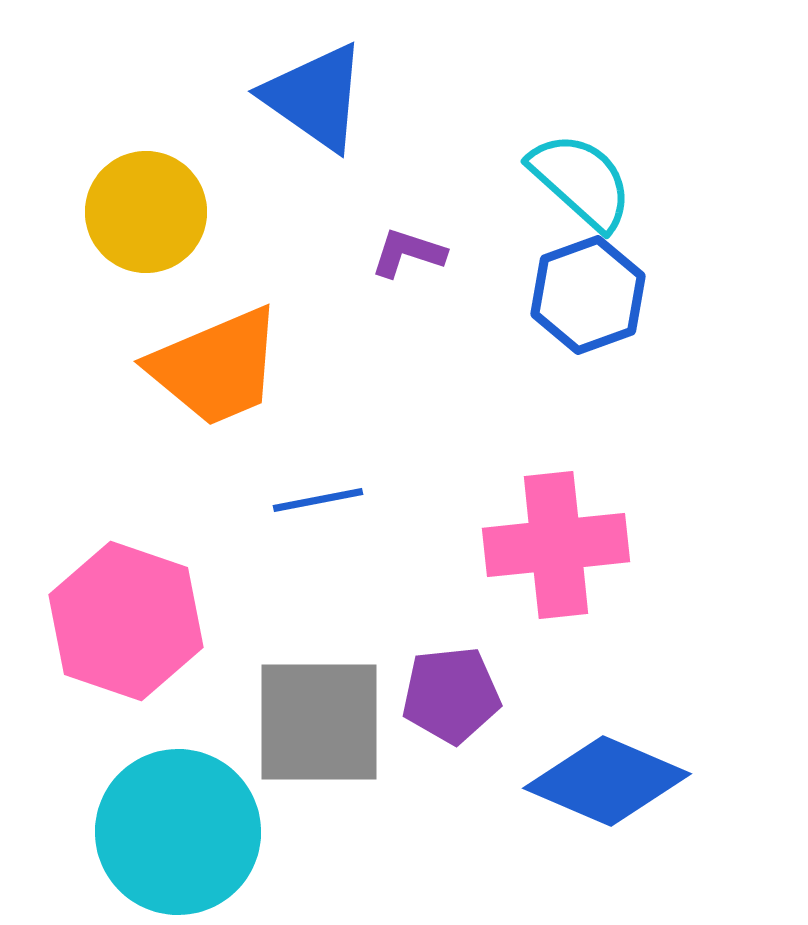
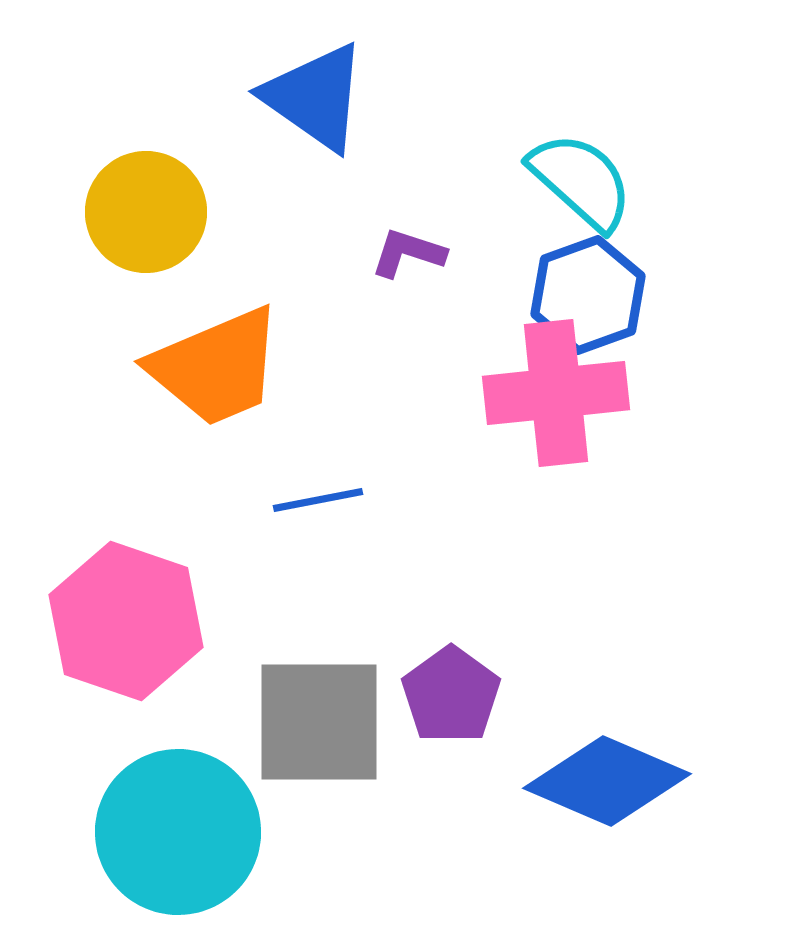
pink cross: moved 152 px up
purple pentagon: rotated 30 degrees counterclockwise
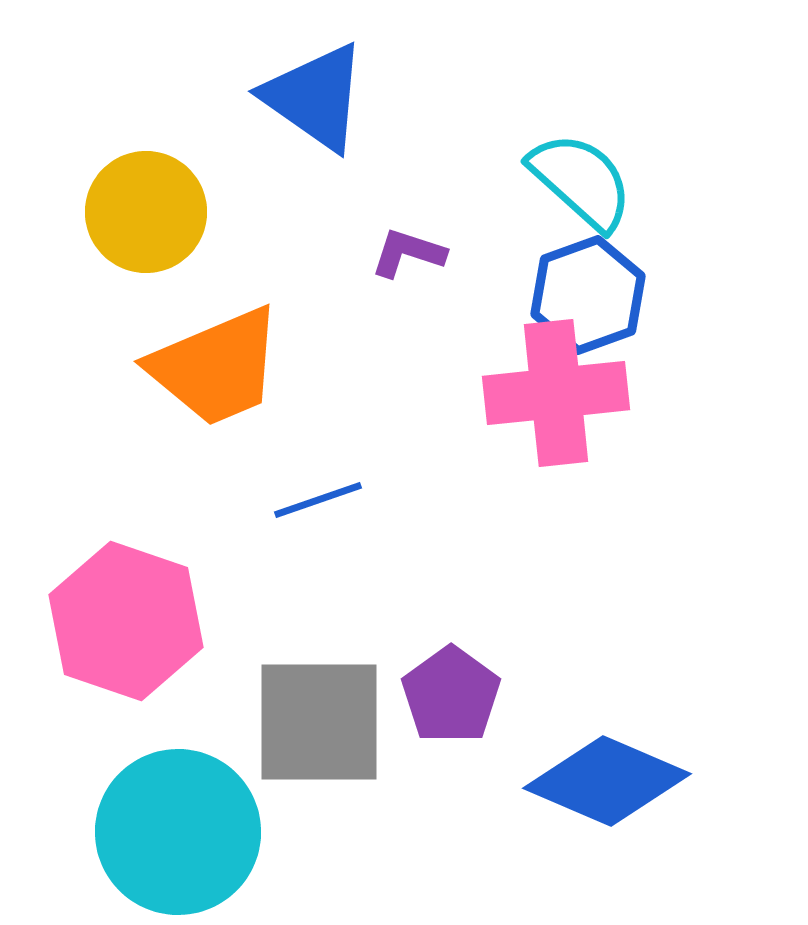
blue line: rotated 8 degrees counterclockwise
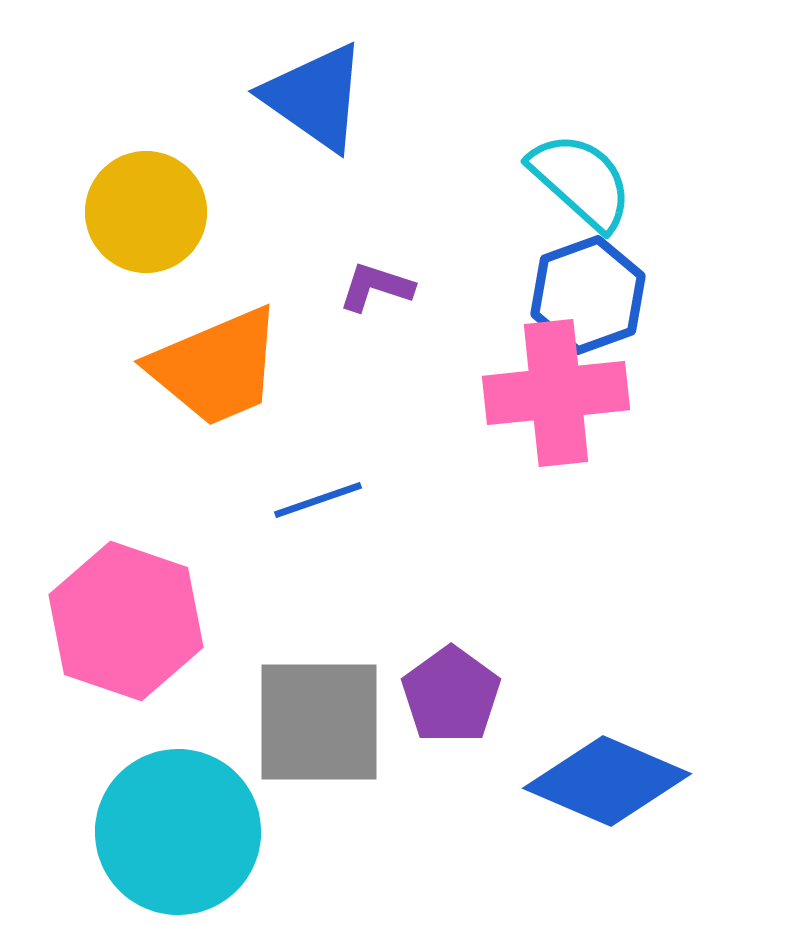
purple L-shape: moved 32 px left, 34 px down
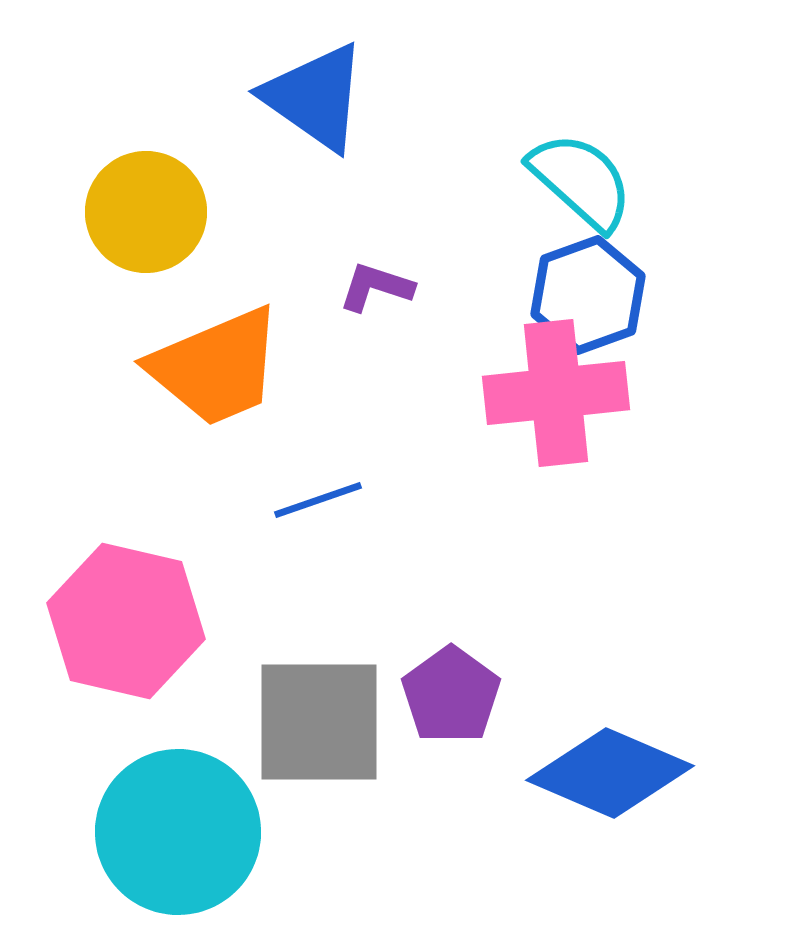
pink hexagon: rotated 6 degrees counterclockwise
blue diamond: moved 3 px right, 8 px up
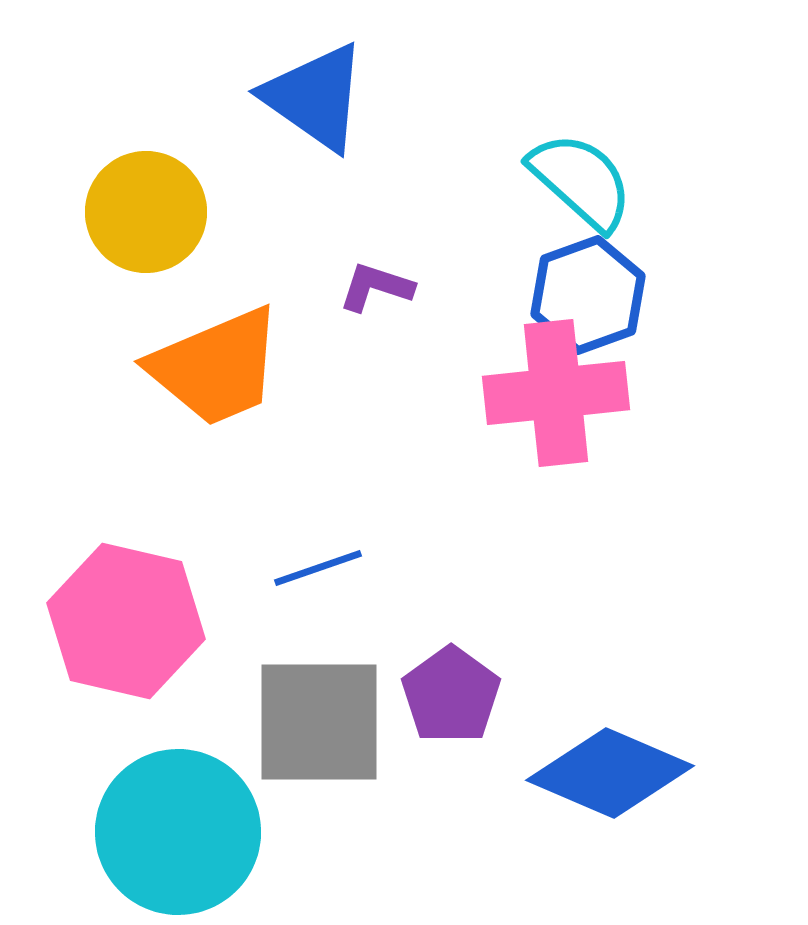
blue line: moved 68 px down
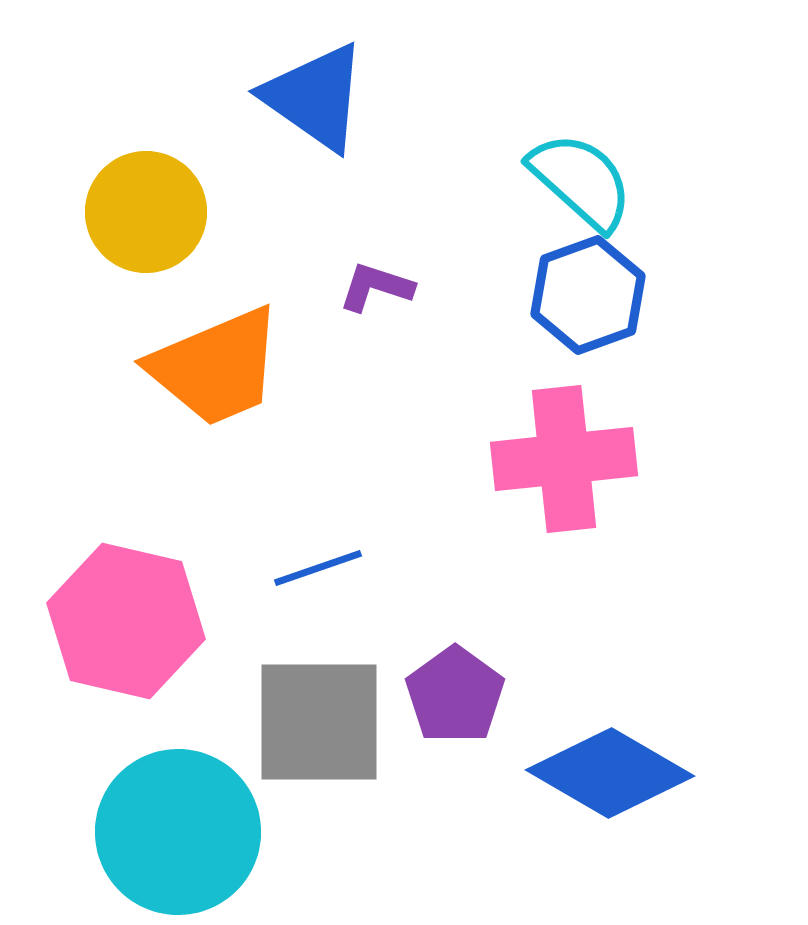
pink cross: moved 8 px right, 66 px down
purple pentagon: moved 4 px right
blue diamond: rotated 7 degrees clockwise
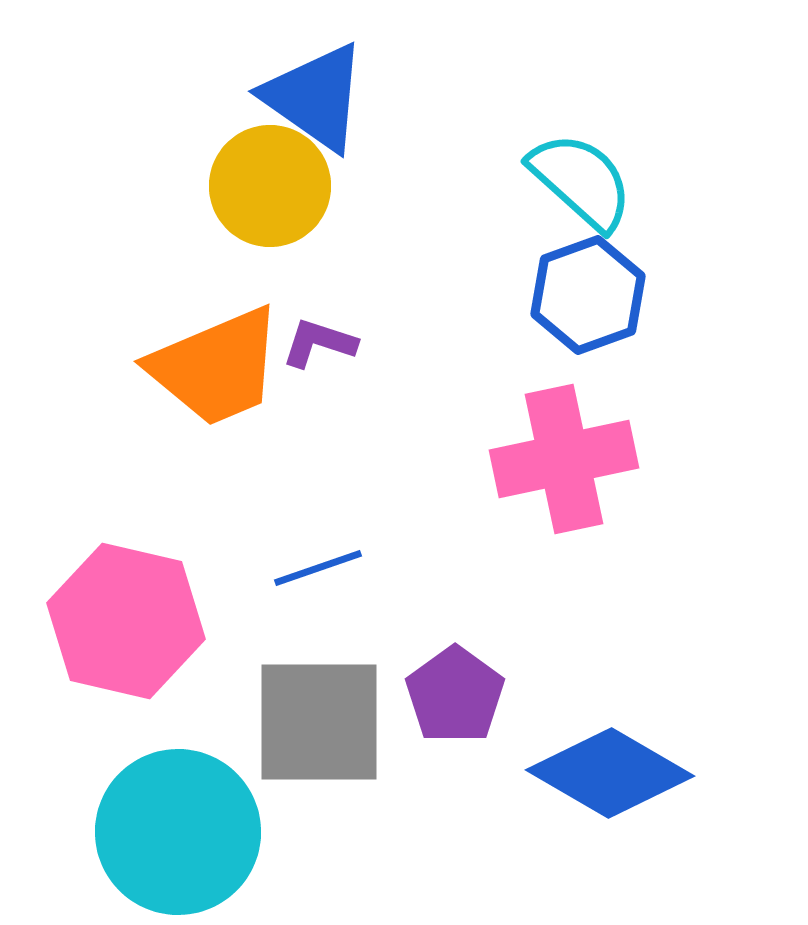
yellow circle: moved 124 px right, 26 px up
purple L-shape: moved 57 px left, 56 px down
pink cross: rotated 6 degrees counterclockwise
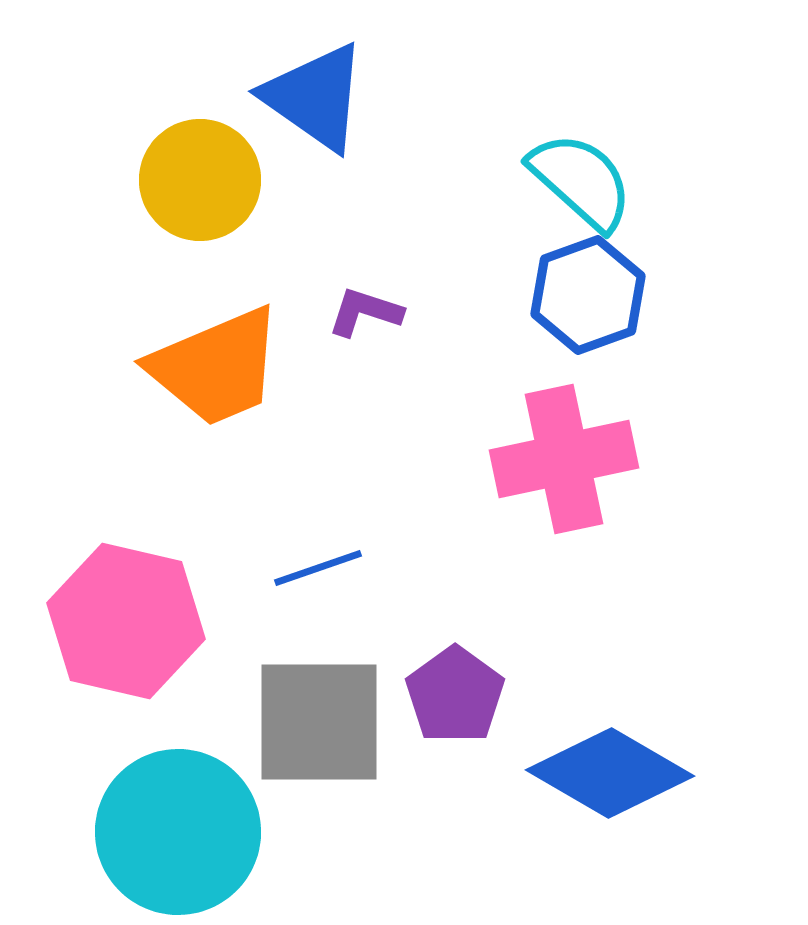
yellow circle: moved 70 px left, 6 px up
purple L-shape: moved 46 px right, 31 px up
